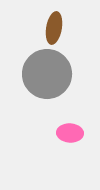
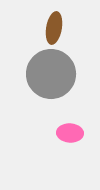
gray circle: moved 4 px right
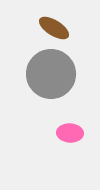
brown ellipse: rotated 68 degrees counterclockwise
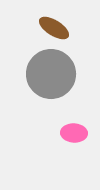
pink ellipse: moved 4 px right
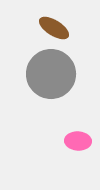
pink ellipse: moved 4 px right, 8 px down
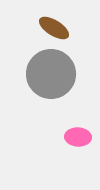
pink ellipse: moved 4 px up
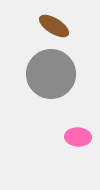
brown ellipse: moved 2 px up
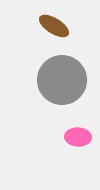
gray circle: moved 11 px right, 6 px down
